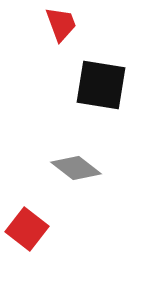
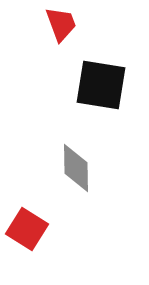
gray diamond: rotated 51 degrees clockwise
red square: rotated 6 degrees counterclockwise
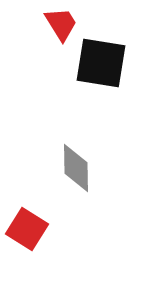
red trapezoid: rotated 12 degrees counterclockwise
black square: moved 22 px up
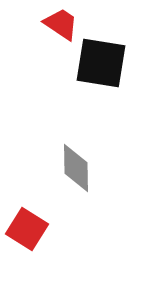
red trapezoid: rotated 24 degrees counterclockwise
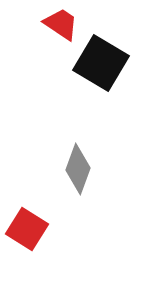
black square: rotated 22 degrees clockwise
gray diamond: moved 2 px right, 1 px down; rotated 21 degrees clockwise
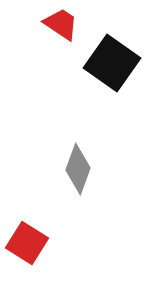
black square: moved 11 px right; rotated 4 degrees clockwise
red square: moved 14 px down
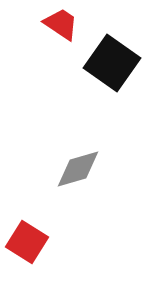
gray diamond: rotated 54 degrees clockwise
red square: moved 1 px up
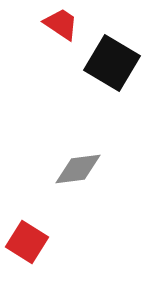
black square: rotated 4 degrees counterclockwise
gray diamond: rotated 9 degrees clockwise
